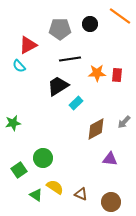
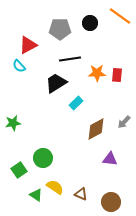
black circle: moved 1 px up
black trapezoid: moved 2 px left, 3 px up
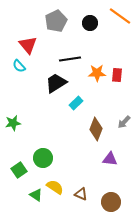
gray pentagon: moved 4 px left, 8 px up; rotated 25 degrees counterclockwise
red triangle: rotated 42 degrees counterclockwise
brown diamond: rotated 40 degrees counterclockwise
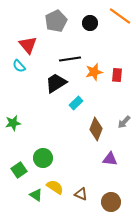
orange star: moved 3 px left, 1 px up; rotated 12 degrees counterclockwise
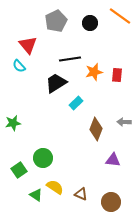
gray arrow: rotated 48 degrees clockwise
purple triangle: moved 3 px right, 1 px down
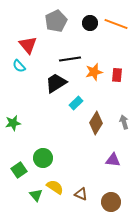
orange line: moved 4 px left, 8 px down; rotated 15 degrees counterclockwise
gray arrow: rotated 72 degrees clockwise
brown diamond: moved 6 px up; rotated 10 degrees clockwise
green triangle: rotated 16 degrees clockwise
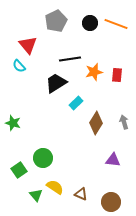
green star: rotated 28 degrees clockwise
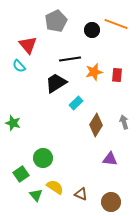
black circle: moved 2 px right, 7 px down
brown diamond: moved 2 px down
purple triangle: moved 3 px left, 1 px up
green square: moved 2 px right, 4 px down
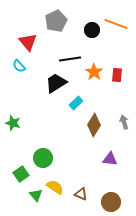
red triangle: moved 3 px up
orange star: rotated 24 degrees counterclockwise
brown diamond: moved 2 px left
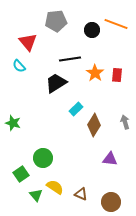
gray pentagon: rotated 20 degrees clockwise
orange star: moved 1 px right, 1 px down
cyan rectangle: moved 6 px down
gray arrow: moved 1 px right
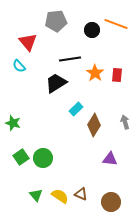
green square: moved 17 px up
yellow semicircle: moved 5 px right, 9 px down
